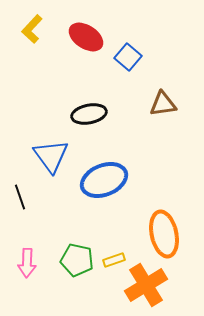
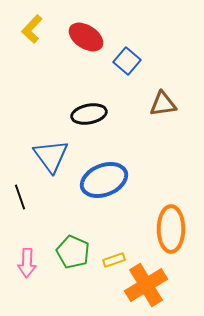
blue square: moved 1 px left, 4 px down
orange ellipse: moved 7 px right, 5 px up; rotated 12 degrees clockwise
green pentagon: moved 4 px left, 8 px up; rotated 12 degrees clockwise
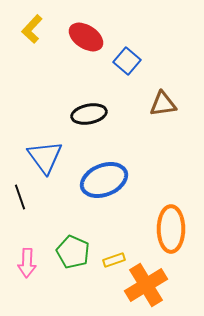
blue triangle: moved 6 px left, 1 px down
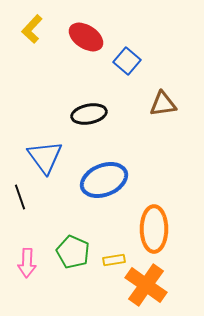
orange ellipse: moved 17 px left
yellow rectangle: rotated 10 degrees clockwise
orange cross: rotated 24 degrees counterclockwise
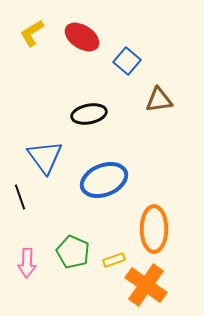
yellow L-shape: moved 4 px down; rotated 16 degrees clockwise
red ellipse: moved 4 px left
brown triangle: moved 4 px left, 4 px up
yellow rectangle: rotated 10 degrees counterclockwise
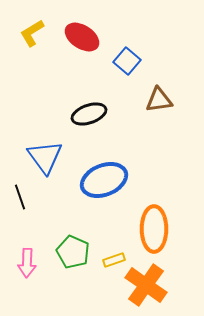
black ellipse: rotated 8 degrees counterclockwise
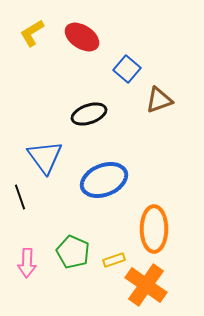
blue square: moved 8 px down
brown triangle: rotated 12 degrees counterclockwise
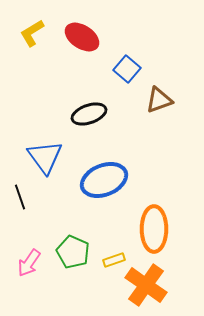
pink arrow: moved 2 px right; rotated 32 degrees clockwise
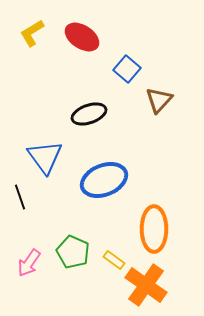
brown triangle: rotated 28 degrees counterclockwise
yellow rectangle: rotated 55 degrees clockwise
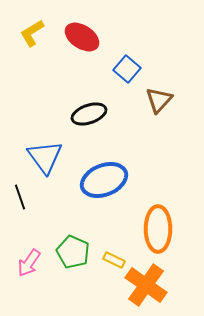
orange ellipse: moved 4 px right
yellow rectangle: rotated 10 degrees counterclockwise
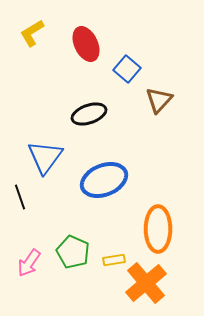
red ellipse: moved 4 px right, 7 px down; rotated 32 degrees clockwise
blue triangle: rotated 12 degrees clockwise
yellow rectangle: rotated 35 degrees counterclockwise
orange cross: moved 2 px up; rotated 15 degrees clockwise
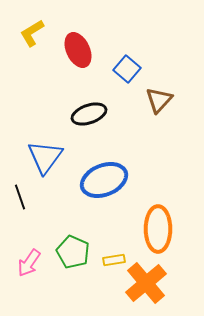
red ellipse: moved 8 px left, 6 px down
